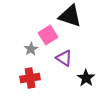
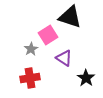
black triangle: moved 1 px down
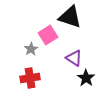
purple triangle: moved 10 px right
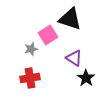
black triangle: moved 2 px down
gray star: rotated 16 degrees clockwise
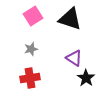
pink square: moved 15 px left, 19 px up
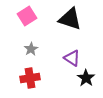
pink square: moved 6 px left
gray star: rotated 16 degrees counterclockwise
purple triangle: moved 2 px left
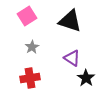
black triangle: moved 2 px down
gray star: moved 1 px right, 2 px up
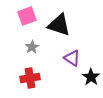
pink square: rotated 12 degrees clockwise
black triangle: moved 11 px left, 4 px down
black star: moved 5 px right, 1 px up
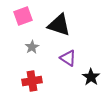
pink square: moved 4 px left
purple triangle: moved 4 px left
red cross: moved 2 px right, 3 px down
